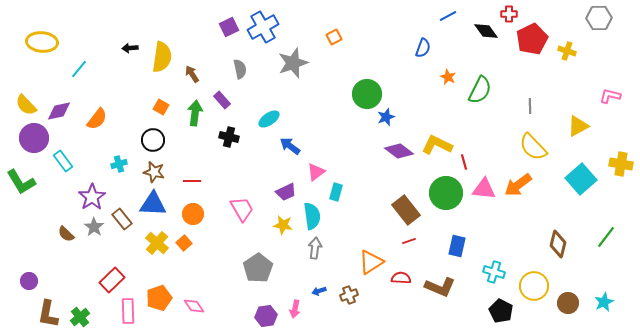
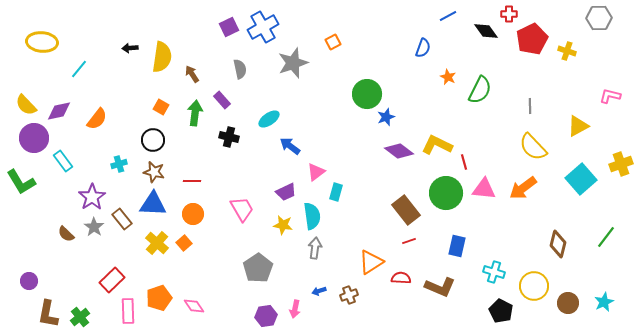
orange square at (334, 37): moved 1 px left, 5 px down
yellow cross at (621, 164): rotated 30 degrees counterclockwise
orange arrow at (518, 185): moved 5 px right, 3 px down
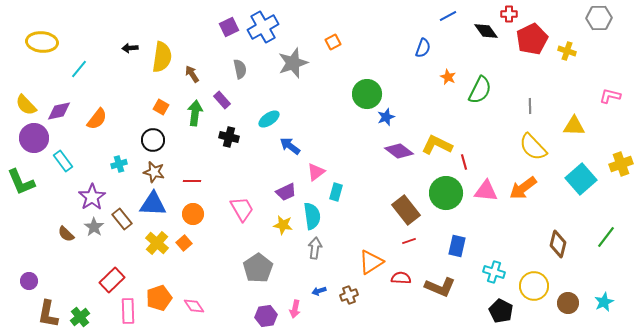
yellow triangle at (578, 126): moved 4 px left; rotated 30 degrees clockwise
green L-shape at (21, 182): rotated 8 degrees clockwise
pink triangle at (484, 189): moved 2 px right, 2 px down
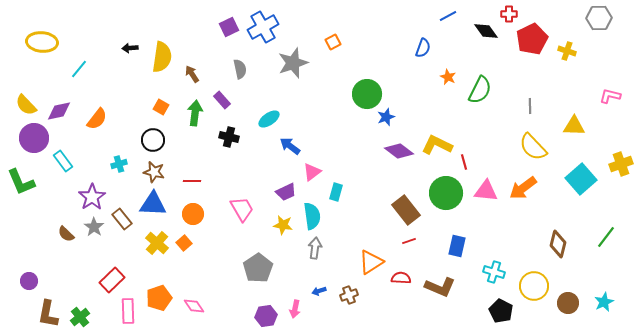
pink triangle at (316, 172): moved 4 px left
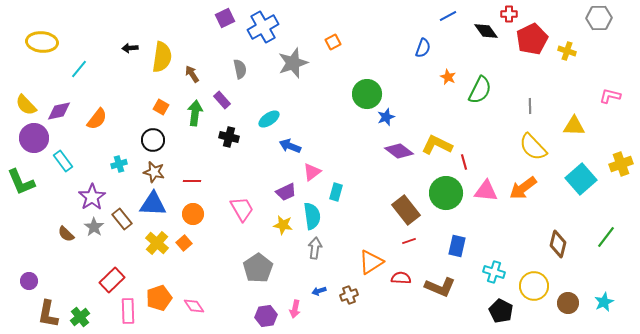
purple square at (229, 27): moved 4 px left, 9 px up
blue arrow at (290, 146): rotated 15 degrees counterclockwise
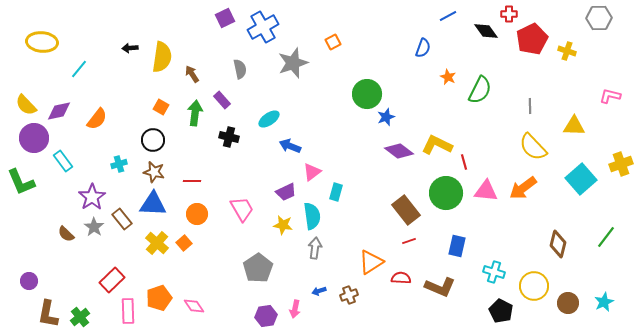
orange circle at (193, 214): moved 4 px right
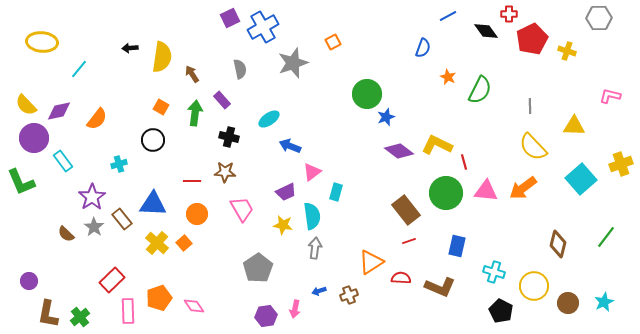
purple square at (225, 18): moved 5 px right
brown star at (154, 172): moved 71 px right; rotated 10 degrees counterclockwise
